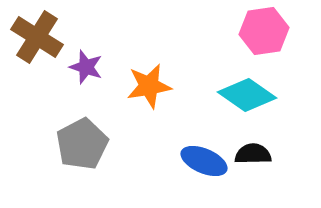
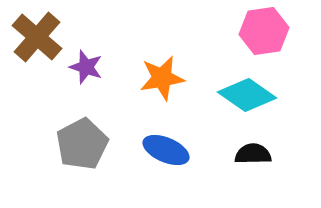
brown cross: rotated 9 degrees clockwise
orange star: moved 13 px right, 8 px up
blue ellipse: moved 38 px left, 11 px up
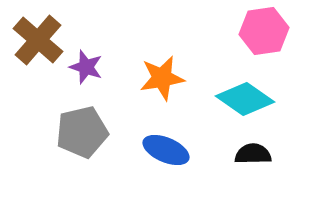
brown cross: moved 1 px right, 3 px down
cyan diamond: moved 2 px left, 4 px down
gray pentagon: moved 12 px up; rotated 15 degrees clockwise
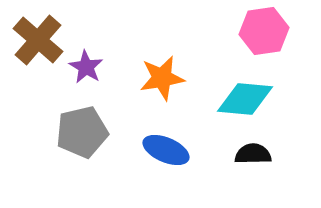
purple star: rotated 12 degrees clockwise
cyan diamond: rotated 30 degrees counterclockwise
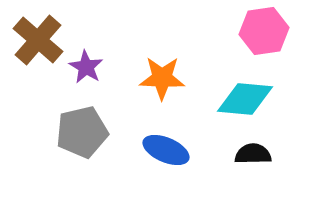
orange star: rotated 12 degrees clockwise
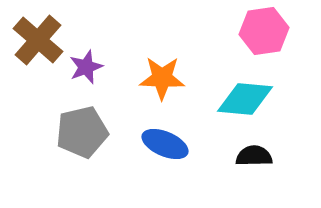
purple star: rotated 20 degrees clockwise
blue ellipse: moved 1 px left, 6 px up
black semicircle: moved 1 px right, 2 px down
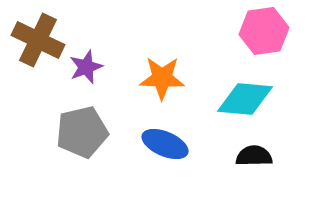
brown cross: rotated 15 degrees counterclockwise
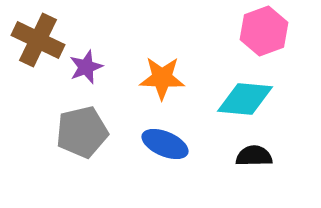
pink hexagon: rotated 12 degrees counterclockwise
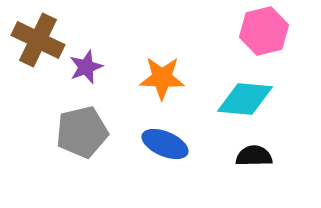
pink hexagon: rotated 6 degrees clockwise
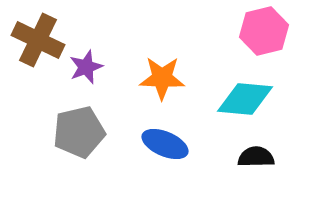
gray pentagon: moved 3 px left
black semicircle: moved 2 px right, 1 px down
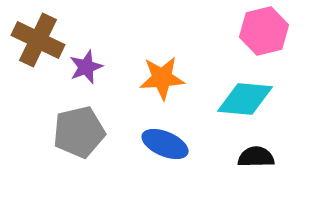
orange star: rotated 6 degrees counterclockwise
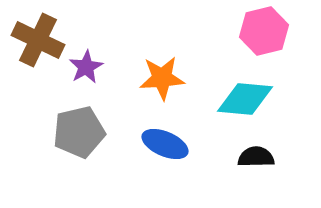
purple star: rotated 8 degrees counterclockwise
